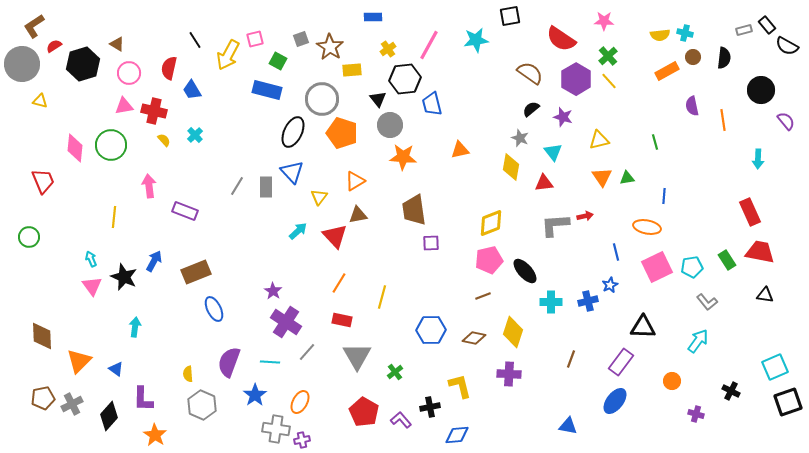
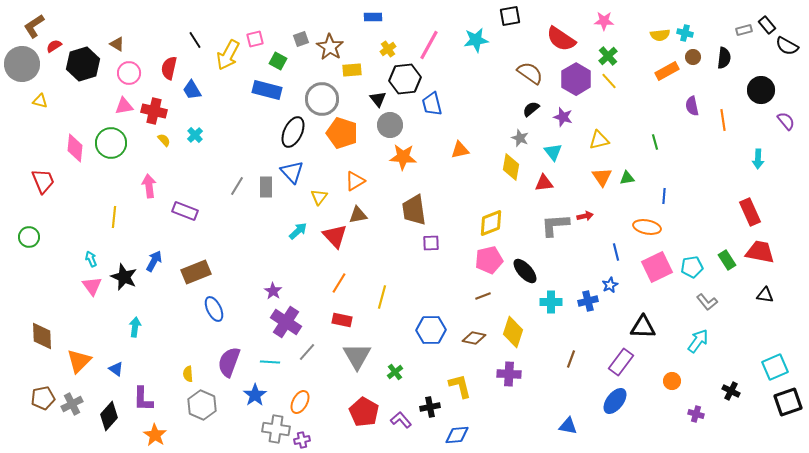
green circle at (111, 145): moved 2 px up
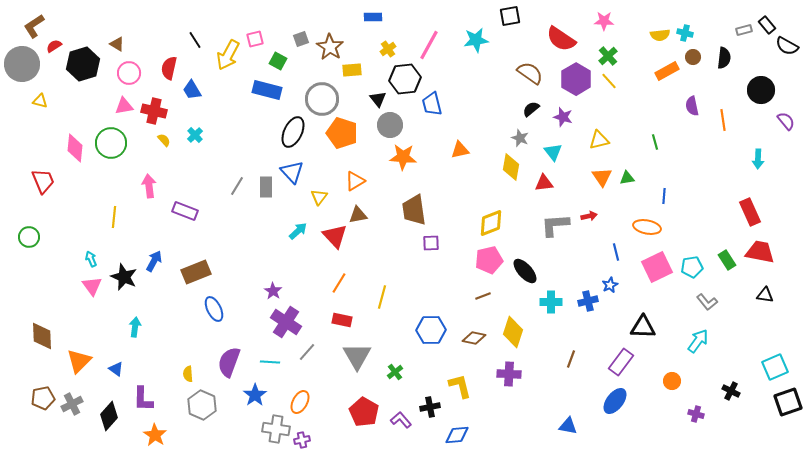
red arrow at (585, 216): moved 4 px right
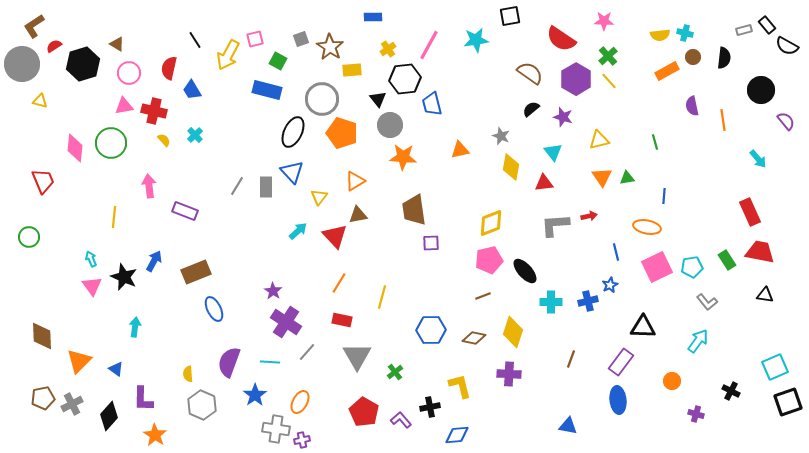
gray star at (520, 138): moved 19 px left, 2 px up
cyan arrow at (758, 159): rotated 42 degrees counterclockwise
blue ellipse at (615, 401): moved 3 px right, 1 px up; rotated 44 degrees counterclockwise
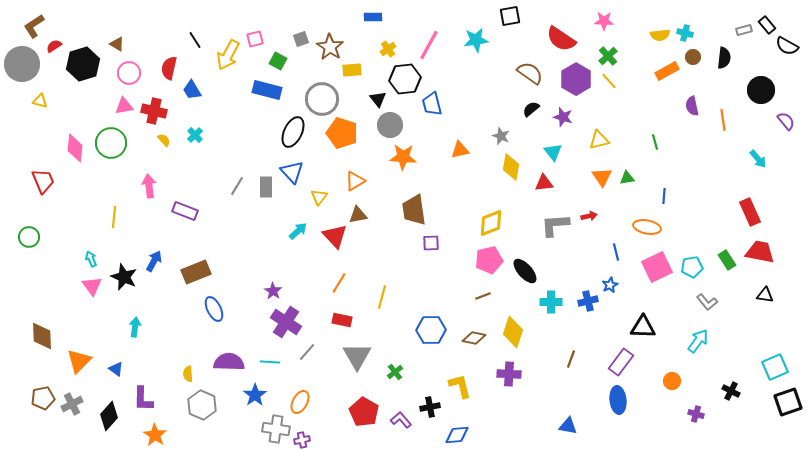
purple semicircle at (229, 362): rotated 72 degrees clockwise
